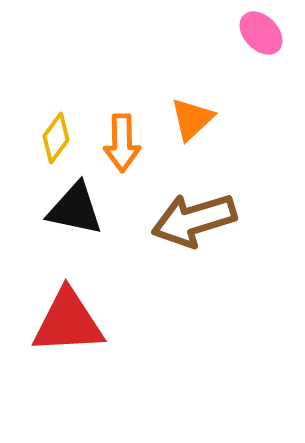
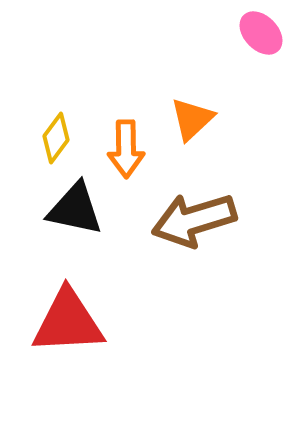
orange arrow: moved 4 px right, 6 px down
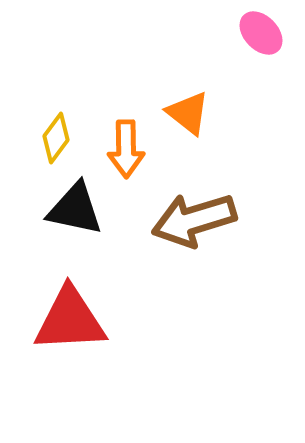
orange triangle: moved 4 px left, 6 px up; rotated 39 degrees counterclockwise
red triangle: moved 2 px right, 2 px up
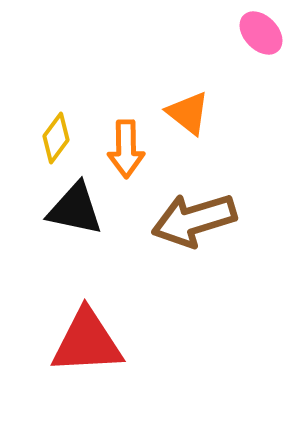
red triangle: moved 17 px right, 22 px down
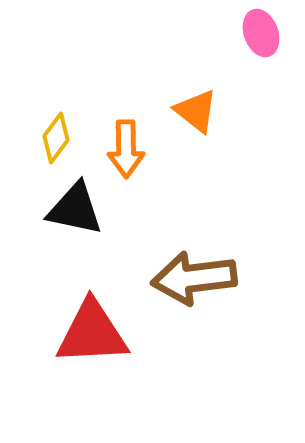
pink ellipse: rotated 24 degrees clockwise
orange triangle: moved 8 px right, 2 px up
brown arrow: moved 58 px down; rotated 10 degrees clockwise
red triangle: moved 5 px right, 9 px up
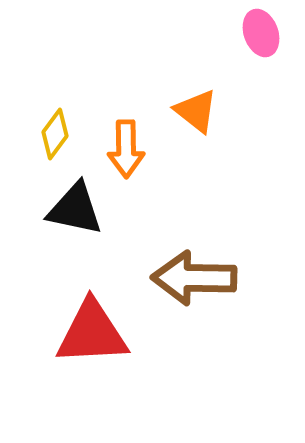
yellow diamond: moved 1 px left, 4 px up
brown arrow: rotated 8 degrees clockwise
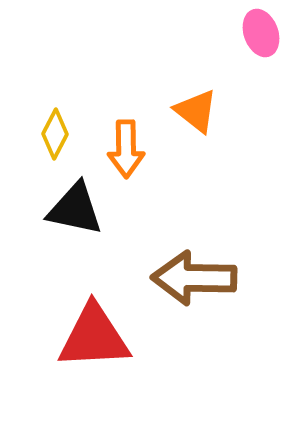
yellow diamond: rotated 9 degrees counterclockwise
red triangle: moved 2 px right, 4 px down
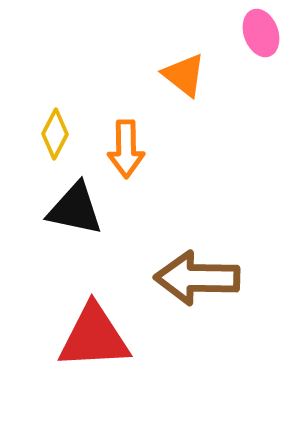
orange triangle: moved 12 px left, 36 px up
brown arrow: moved 3 px right
